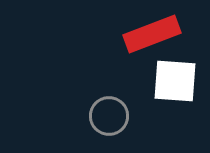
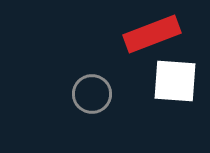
gray circle: moved 17 px left, 22 px up
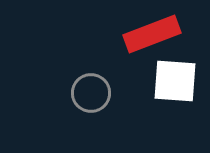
gray circle: moved 1 px left, 1 px up
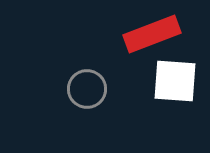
gray circle: moved 4 px left, 4 px up
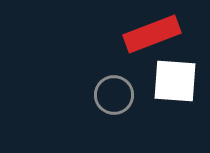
gray circle: moved 27 px right, 6 px down
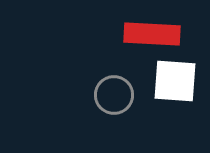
red rectangle: rotated 24 degrees clockwise
